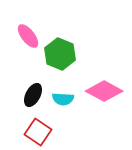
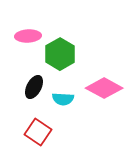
pink ellipse: rotated 55 degrees counterclockwise
green hexagon: rotated 8 degrees clockwise
pink diamond: moved 3 px up
black ellipse: moved 1 px right, 8 px up
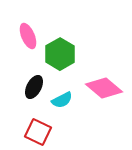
pink ellipse: rotated 70 degrees clockwise
pink diamond: rotated 12 degrees clockwise
cyan semicircle: moved 1 px left, 1 px down; rotated 30 degrees counterclockwise
red square: rotated 8 degrees counterclockwise
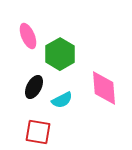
pink diamond: rotated 45 degrees clockwise
red square: rotated 16 degrees counterclockwise
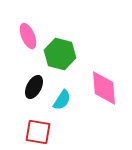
green hexagon: rotated 16 degrees counterclockwise
cyan semicircle: rotated 30 degrees counterclockwise
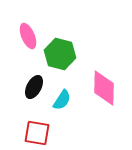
pink diamond: rotated 6 degrees clockwise
red square: moved 1 px left, 1 px down
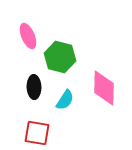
green hexagon: moved 3 px down
black ellipse: rotated 30 degrees counterclockwise
cyan semicircle: moved 3 px right
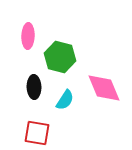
pink ellipse: rotated 25 degrees clockwise
pink diamond: rotated 24 degrees counterclockwise
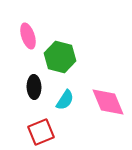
pink ellipse: rotated 20 degrees counterclockwise
pink diamond: moved 4 px right, 14 px down
red square: moved 4 px right, 1 px up; rotated 32 degrees counterclockwise
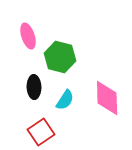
pink diamond: moved 1 px left, 4 px up; rotated 21 degrees clockwise
red square: rotated 12 degrees counterclockwise
